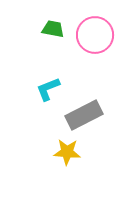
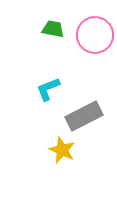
gray rectangle: moved 1 px down
yellow star: moved 5 px left, 2 px up; rotated 20 degrees clockwise
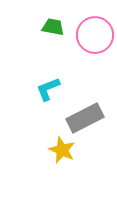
green trapezoid: moved 2 px up
gray rectangle: moved 1 px right, 2 px down
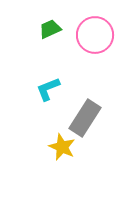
green trapezoid: moved 3 px left, 2 px down; rotated 35 degrees counterclockwise
gray rectangle: rotated 30 degrees counterclockwise
yellow star: moved 3 px up
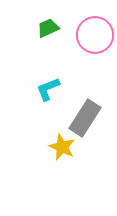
green trapezoid: moved 2 px left, 1 px up
